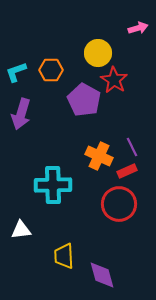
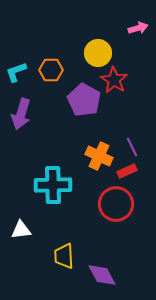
red circle: moved 3 px left
purple diamond: rotated 12 degrees counterclockwise
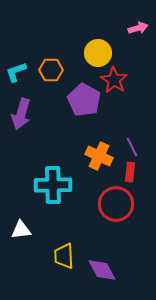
red rectangle: moved 3 px right, 1 px down; rotated 60 degrees counterclockwise
purple diamond: moved 5 px up
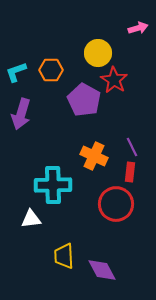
orange cross: moved 5 px left
white triangle: moved 10 px right, 11 px up
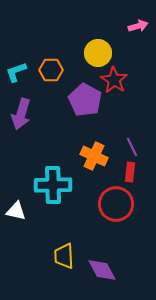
pink arrow: moved 2 px up
purple pentagon: moved 1 px right
white triangle: moved 15 px left, 8 px up; rotated 20 degrees clockwise
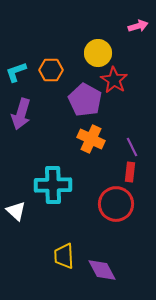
orange cross: moved 3 px left, 17 px up
white triangle: rotated 30 degrees clockwise
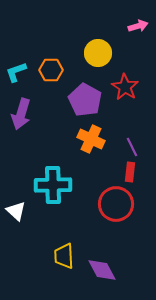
red star: moved 11 px right, 7 px down
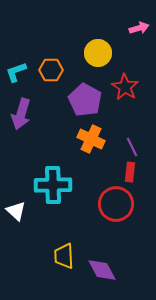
pink arrow: moved 1 px right, 2 px down
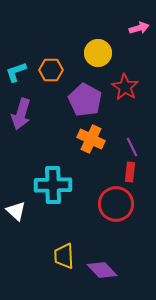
purple diamond: rotated 16 degrees counterclockwise
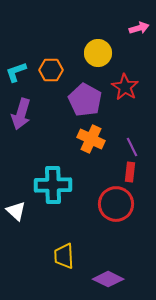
purple diamond: moved 6 px right, 9 px down; rotated 20 degrees counterclockwise
